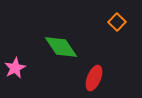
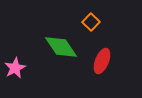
orange square: moved 26 px left
red ellipse: moved 8 px right, 17 px up
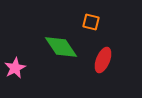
orange square: rotated 30 degrees counterclockwise
red ellipse: moved 1 px right, 1 px up
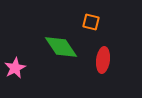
red ellipse: rotated 15 degrees counterclockwise
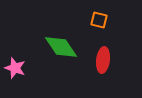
orange square: moved 8 px right, 2 px up
pink star: rotated 25 degrees counterclockwise
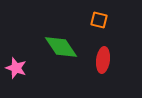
pink star: moved 1 px right
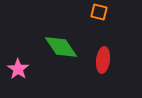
orange square: moved 8 px up
pink star: moved 2 px right, 1 px down; rotated 15 degrees clockwise
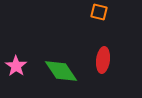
green diamond: moved 24 px down
pink star: moved 2 px left, 3 px up
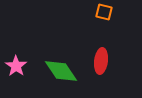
orange square: moved 5 px right
red ellipse: moved 2 px left, 1 px down
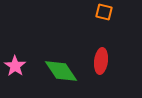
pink star: moved 1 px left
